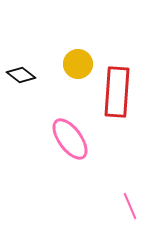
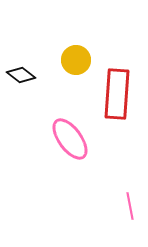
yellow circle: moved 2 px left, 4 px up
red rectangle: moved 2 px down
pink line: rotated 12 degrees clockwise
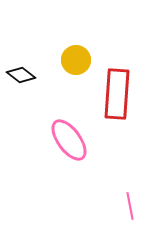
pink ellipse: moved 1 px left, 1 px down
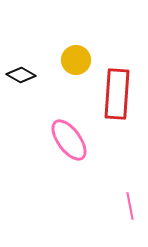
black diamond: rotated 8 degrees counterclockwise
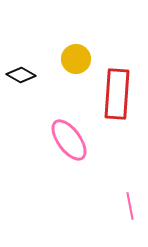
yellow circle: moved 1 px up
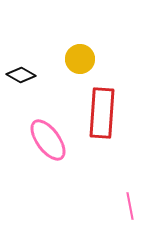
yellow circle: moved 4 px right
red rectangle: moved 15 px left, 19 px down
pink ellipse: moved 21 px left
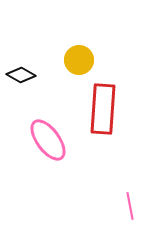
yellow circle: moved 1 px left, 1 px down
red rectangle: moved 1 px right, 4 px up
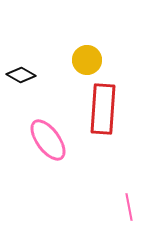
yellow circle: moved 8 px right
pink line: moved 1 px left, 1 px down
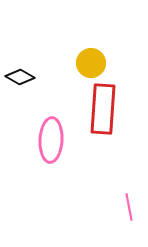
yellow circle: moved 4 px right, 3 px down
black diamond: moved 1 px left, 2 px down
pink ellipse: moved 3 px right; rotated 39 degrees clockwise
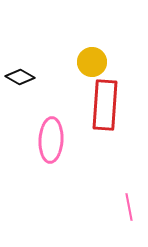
yellow circle: moved 1 px right, 1 px up
red rectangle: moved 2 px right, 4 px up
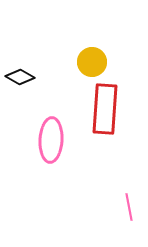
red rectangle: moved 4 px down
